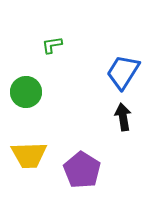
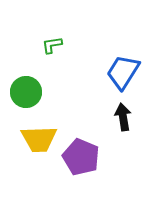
yellow trapezoid: moved 10 px right, 16 px up
purple pentagon: moved 1 px left, 13 px up; rotated 9 degrees counterclockwise
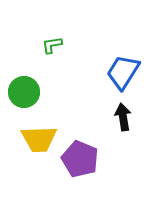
green circle: moved 2 px left
purple pentagon: moved 1 px left, 2 px down
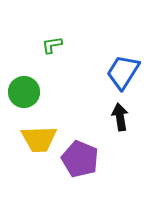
black arrow: moved 3 px left
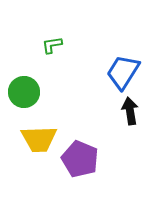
black arrow: moved 10 px right, 6 px up
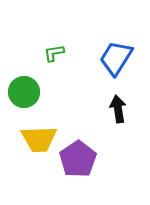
green L-shape: moved 2 px right, 8 px down
blue trapezoid: moved 7 px left, 14 px up
black arrow: moved 12 px left, 2 px up
purple pentagon: moved 2 px left; rotated 15 degrees clockwise
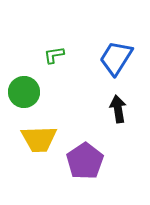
green L-shape: moved 2 px down
purple pentagon: moved 7 px right, 2 px down
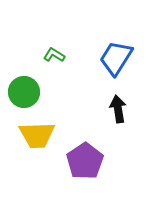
green L-shape: rotated 40 degrees clockwise
yellow trapezoid: moved 2 px left, 4 px up
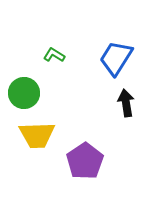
green circle: moved 1 px down
black arrow: moved 8 px right, 6 px up
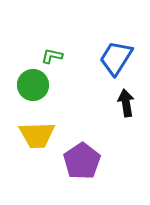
green L-shape: moved 2 px left, 1 px down; rotated 20 degrees counterclockwise
green circle: moved 9 px right, 8 px up
purple pentagon: moved 3 px left
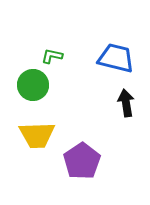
blue trapezoid: rotated 72 degrees clockwise
